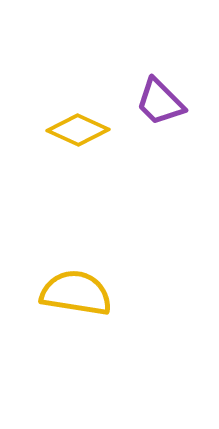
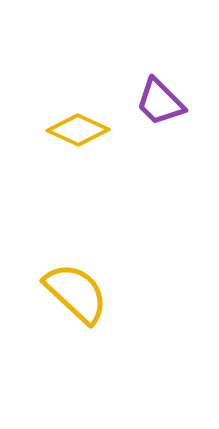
yellow semicircle: rotated 34 degrees clockwise
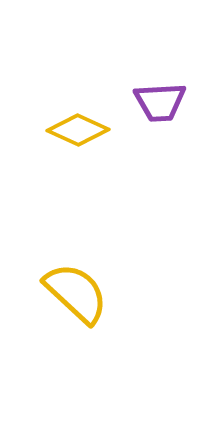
purple trapezoid: rotated 48 degrees counterclockwise
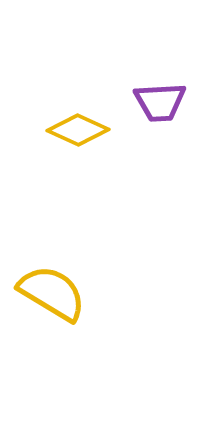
yellow semicircle: moved 24 px left; rotated 12 degrees counterclockwise
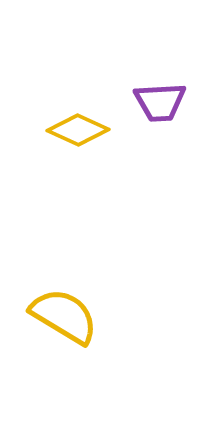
yellow semicircle: moved 12 px right, 23 px down
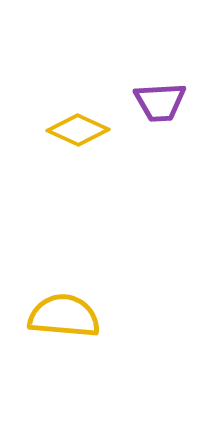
yellow semicircle: rotated 26 degrees counterclockwise
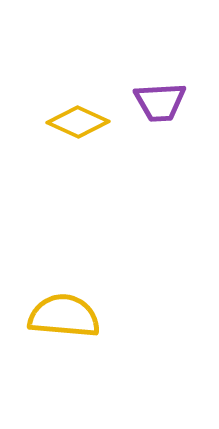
yellow diamond: moved 8 px up
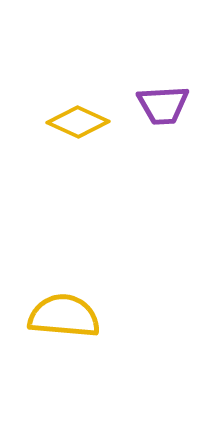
purple trapezoid: moved 3 px right, 3 px down
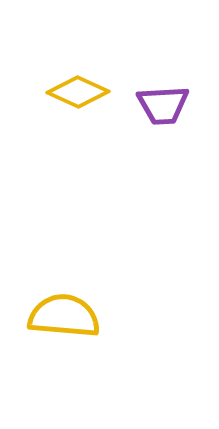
yellow diamond: moved 30 px up
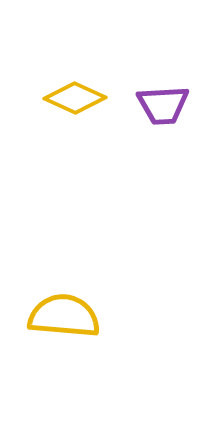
yellow diamond: moved 3 px left, 6 px down
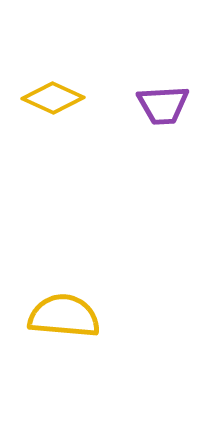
yellow diamond: moved 22 px left
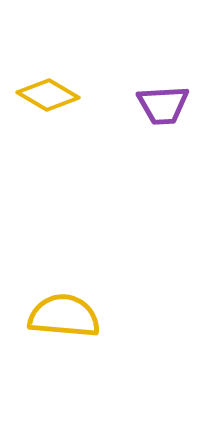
yellow diamond: moved 5 px left, 3 px up; rotated 6 degrees clockwise
